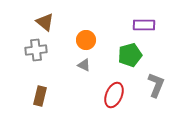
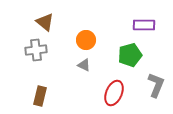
red ellipse: moved 2 px up
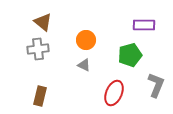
brown triangle: moved 2 px left
gray cross: moved 2 px right, 1 px up
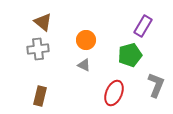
purple rectangle: moved 1 px left, 1 px down; rotated 60 degrees counterclockwise
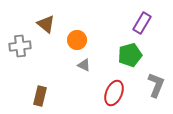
brown triangle: moved 3 px right, 2 px down
purple rectangle: moved 1 px left, 3 px up
orange circle: moved 9 px left
gray cross: moved 18 px left, 3 px up
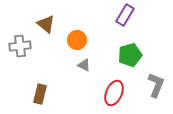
purple rectangle: moved 17 px left, 8 px up
brown rectangle: moved 2 px up
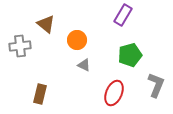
purple rectangle: moved 2 px left
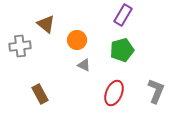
green pentagon: moved 8 px left, 5 px up
gray L-shape: moved 6 px down
brown rectangle: rotated 42 degrees counterclockwise
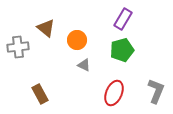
purple rectangle: moved 4 px down
brown triangle: moved 4 px down
gray cross: moved 2 px left, 1 px down
